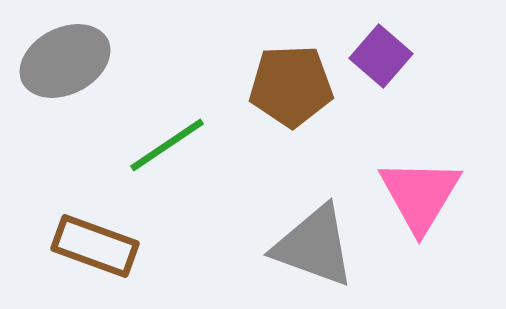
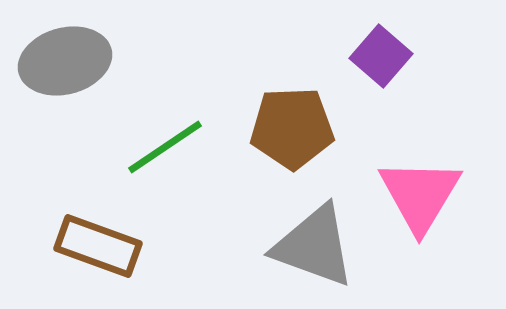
gray ellipse: rotated 12 degrees clockwise
brown pentagon: moved 1 px right, 42 px down
green line: moved 2 px left, 2 px down
brown rectangle: moved 3 px right
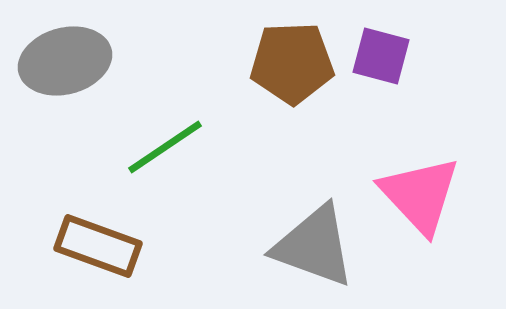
purple square: rotated 26 degrees counterclockwise
brown pentagon: moved 65 px up
pink triangle: rotated 14 degrees counterclockwise
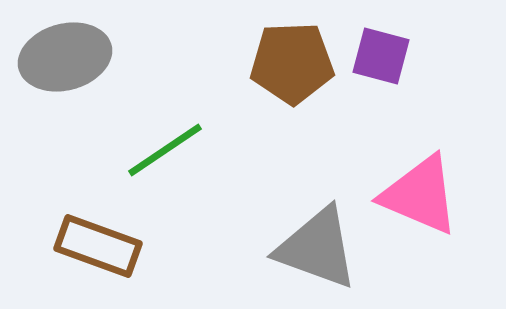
gray ellipse: moved 4 px up
green line: moved 3 px down
pink triangle: rotated 24 degrees counterclockwise
gray triangle: moved 3 px right, 2 px down
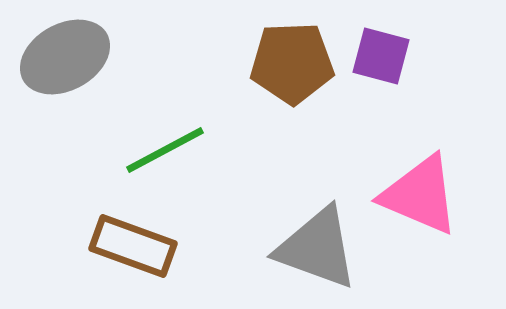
gray ellipse: rotated 14 degrees counterclockwise
green line: rotated 6 degrees clockwise
brown rectangle: moved 35 px right
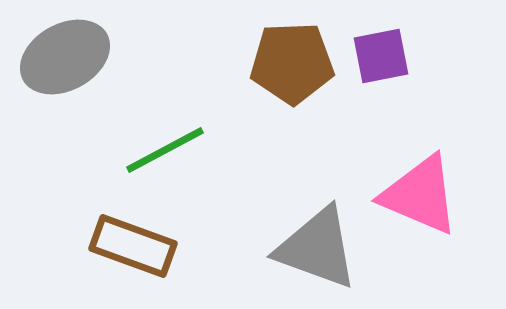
purple square: rotated 26 degrees counterclockwise
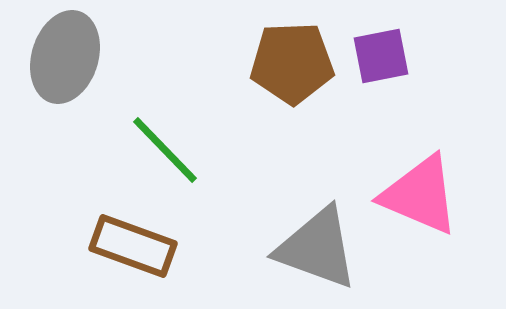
gray ellipse: rotated 44 degrees counterclockwise
green line: rotated 74 degrees clockwise
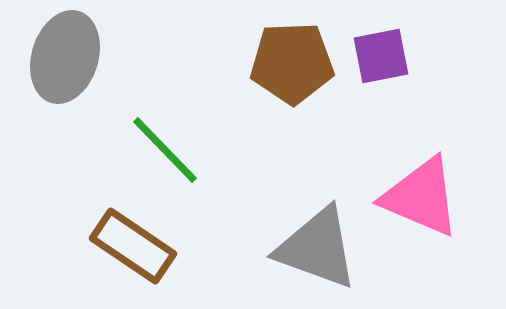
pink triangle: moved 1 px right, 2 px down
brown rectangle: rotated 14 degrees clockwise
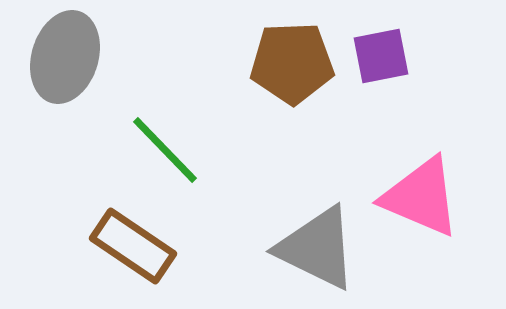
gray triangle: rotated 6 degrees clockwise
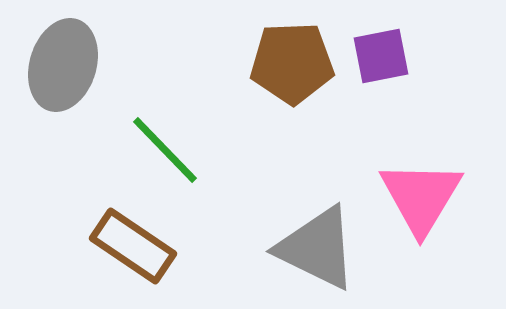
gray ellipse: moved 2 px left, 8 px down
pink triangle: rotated 38 degrees clockwise
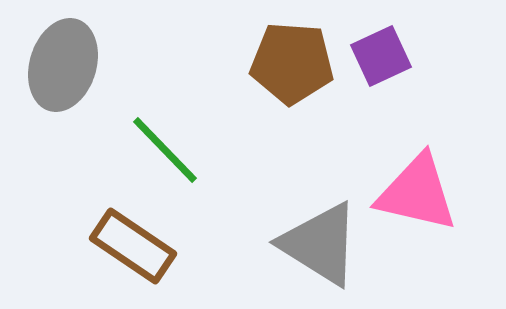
purple square: rotated 14 degrees counterclockwise
brown pentagon: rotated 6 degrees clockwise
pink triangle: moved 4 px left, 4 px up; rotated 48 degrees counterclockwise
gray triangle: moved 3 px right, 4 px up; rotated 6 degrees clockwise
